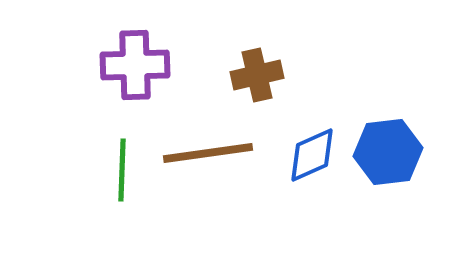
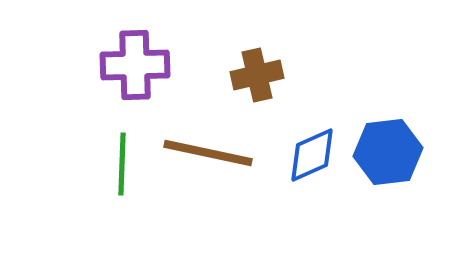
brown line: rotated 20 degrees clockwise
green line: moved 6 px up
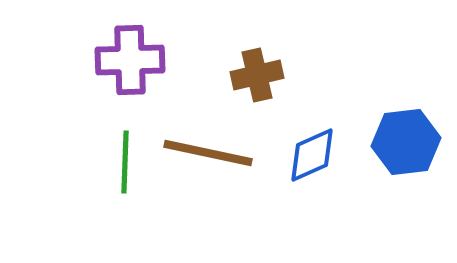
purple cross: moved 5 px left, 5 px up
blue hexagon: moved 18 px right, 10 px up
green line: moved 3 px right, 2 px up
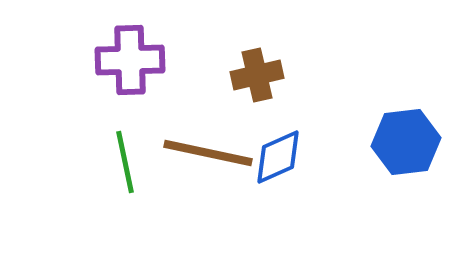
blue diamond: moved 34 px left, 2 px down
green line: rotated 14 degrees counterclockwise
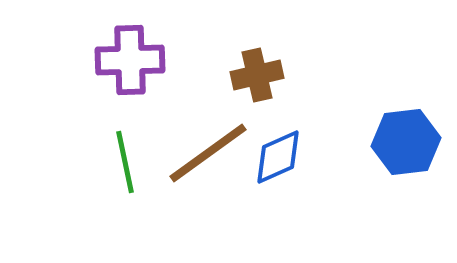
brown line: rotated 48 degrees counterclockwise
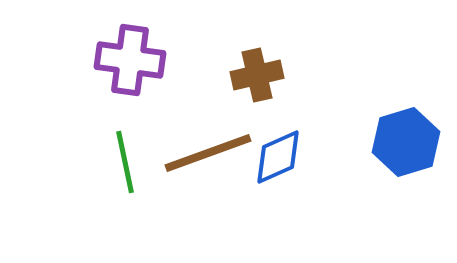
purple cross: rotated 10 degrees clockwise
blue hexagon: rotated 10 degrees counterclockwise
brown line: rotated 16 degrees clockwise
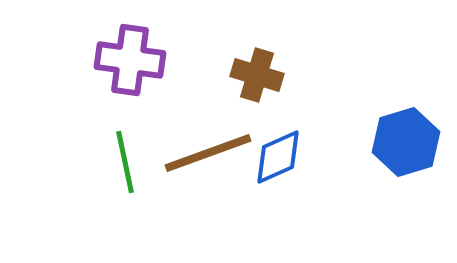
brown cross: rotated 30 degrees clockwise
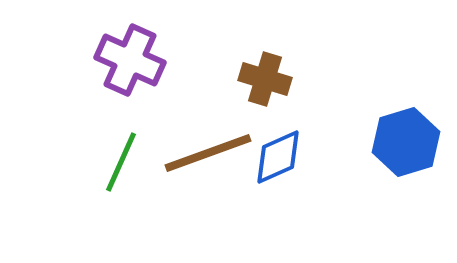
purple cross: rotated 16 degrees clockwise
brown cross: moved 8 px right, 4 px down
green line: moved 4 px left; rotated 36 degrees clockwise
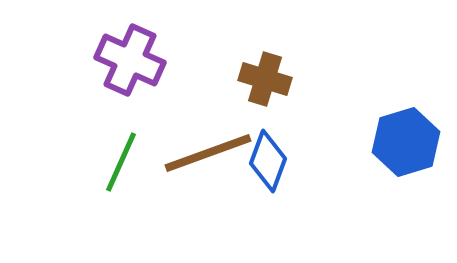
blue diamond: moved 10 px left, 4 px down; rotated 46 degrees counterclockwise
